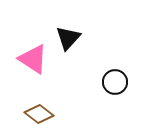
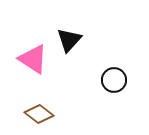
black triangle: moved 1 px right, 2 px down
black circle: moved 1 px left, 2 px up
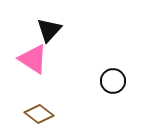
black triangle: moved 20 px left, 10 px up
black circle: moved 1 px left, 1 px down
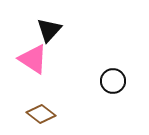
brown diamond: moved 2 px right
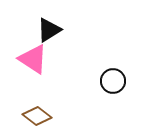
black triangle: rotated 16 degrees clockwise
brown diamond: moved 4 px left, 2 px down
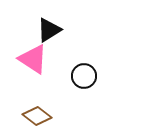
black circle: moved 29 px left, 5 px up
